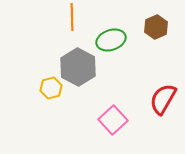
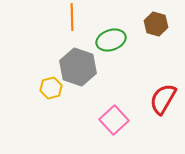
brown hexagon: moved 3 px up; rotated 20 degrees counterclockwise
gray hexagon: rotated 9 degrees counterclockwise
pink square: moved 1 px right
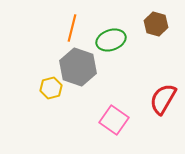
orange line: moved 11 px down; rotated 16 degrees clockwise
pink square: rotated 12 degrees counterclockwise
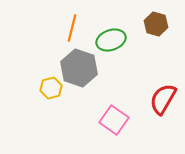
gray hexagon: moved 1 px right, 1 px down
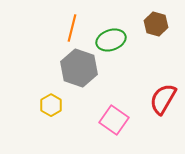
yellow hexagon: moved 17 px down; rotated 15 degrees counterclockwise
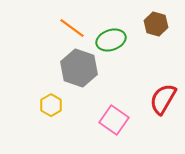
orange line: rotated 68 degrees counterclockwise
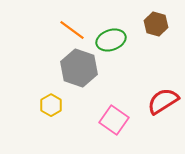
orange line: moved 2 px down
red semicircle: moved 2 px down; rotated 28 degrees clockwise
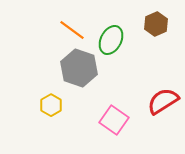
brown hexagon: rotated 20 degrees clockwise
green ellipse: rotated 44 degrees counterclockwise
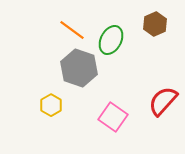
brown hexagon: moved 1 px left
red semicircle: rotated 16 degrees counterclockwise
pink square: moved 1 px left, 3 px up
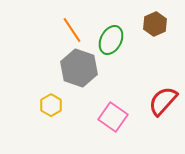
orange line: rotated 20 degrees clockwise
